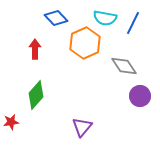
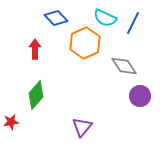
cyan semicircle: rotated 15 degrees clockwise
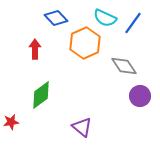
blue line: rotated 10 degrees clockwise
green diamond: moved 5 px right; rotated 12 degrees clockwise
purple triangle: rotated 30 degrees counterclockwise
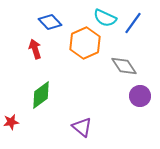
blue diamond: moved 6 px left, 4 px down
red arrow: rotated 18 degrees counterclockwise
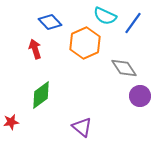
cyan semicircle: moved 2 px up
gray diamond: moved 2 px down
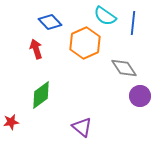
cyan semicircle: rotated 10 degrees clockwise
blue line: rotated 30 degrees counterclockwise
red arrow: moved 1 px right
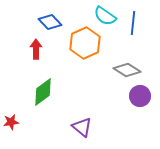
red arrow: rotated 18 degrees clockwise
gray diamond: moved 3 px right, 2 px down; rotated 24 degrees counterclockwise
green diamond: moved 2 px right, 3 px up
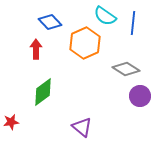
gray diamond: moved 1 px left, 1 px up
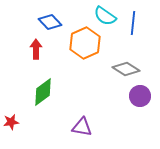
purple triangle: rotated 30 degrees counterclockwise
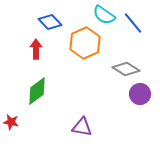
cyan semicircle: moved 1 px left, 1 px up
blue line: rotated 45 degrees counterclockwise
green diamond: moved 6 px left, 1 px up
purple circle: moved 2 px up
red star: rotated 21 degrees clockwise
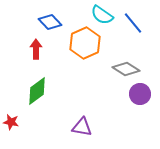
cyan semicircle: moved 2 px left
